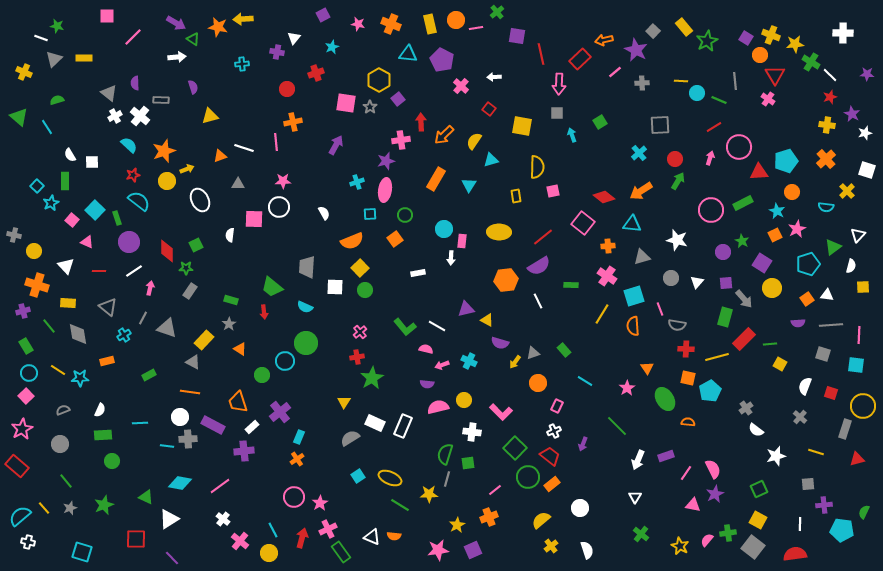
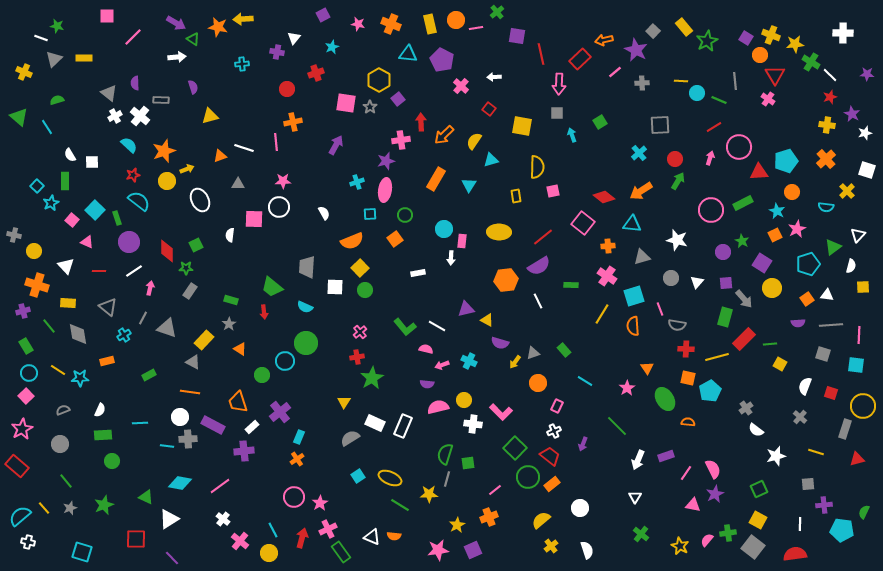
white cross at (472, 432): moved 1 px right, 8 px up
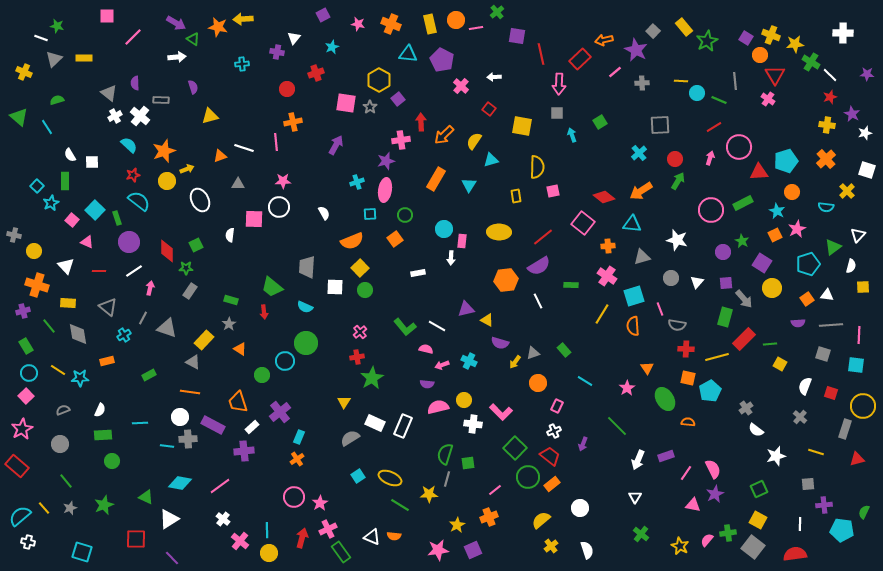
cyan line at (273, 530): moved 6 px left; rotated 28 degrees clockwise
